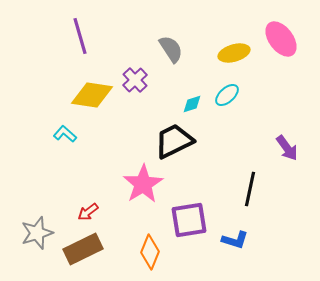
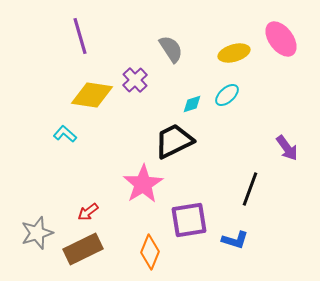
black line: rotated 8 degrees clockwise
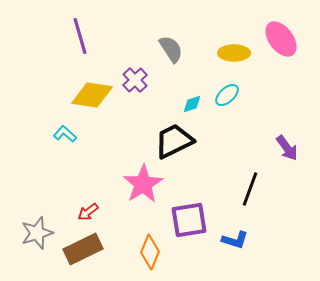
yellow ellipse: rotated 16 degrees clockwise
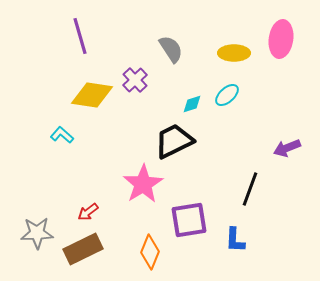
pink ellipse: rotated 45 degrees clockwise
cyan L-shape: moved 3 px left, 1 px down
purple arrow: rotated 104 degrees clockwise
gray star: rotated 16 degrees clockwise
blue L-shape: rotated 76 degrees clockwise
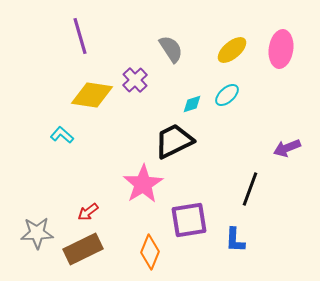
pink ellipse: moved 10 px down
yellow ellipse: moved 2 px left, 3 px up; rotated 40 degrees counterclockwise
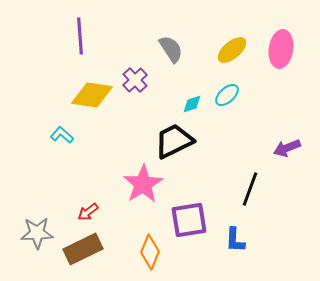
purple line: rotated 12 degrees clockwise
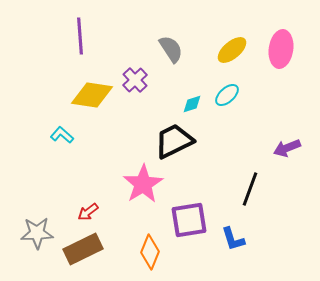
blue L-shape: moved 2 px left, 1 px up; rotated 20 degrees counterclockwise
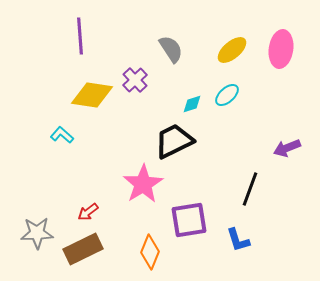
blue L-shape: moved 5 px right, 1 px down
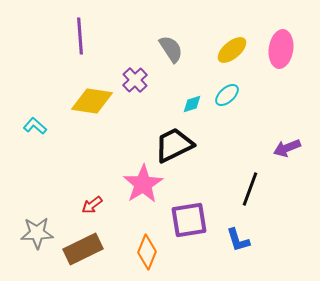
yellow diamond: moved 6 px down
cyan L-shape: moved 27 px left, 9 px up
black trapezoid: moved 4 px down
red arrow: moved 4 px right, 7 px up
orange diamond: moved 3 px left
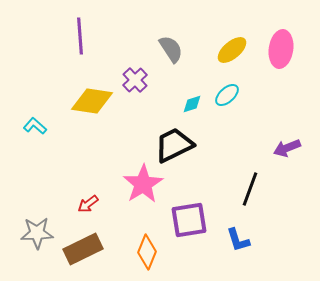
red arrow: moved 4 px left, 1 px up
